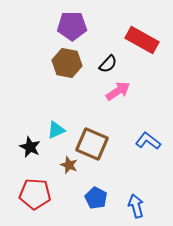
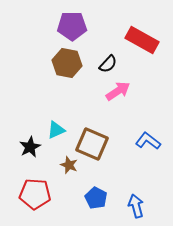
black star: rotated 20 degrees clockwise
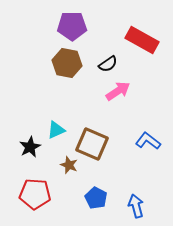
black semicircle: rotated 12 degrees clockwise
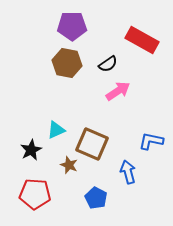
blue L-shape: moved 3 px right; rotated 25 degrees counterclockwise
black star: moved 1 px right, 3 px down
blue arrow: moved 8 px left, 34 px up
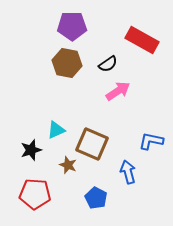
black star: rotated 10 degrees clockwise
brown star: moved 1 px left
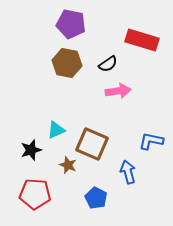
purple pentagon: moved 1 px left, 2 px up; rotated 12 degrees clockwise
red rectangle: rotated 12 degrees counterclockwise
pink arrow: rotated 25 degrees clockwise
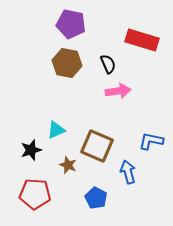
black semicircle: rotated 78 degrees counterclockwise
brown square: moved 5 px right, 2 px down
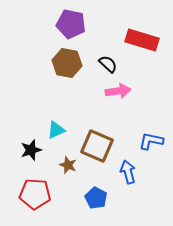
black semicircle: rotated 24 degrees counterclockwise
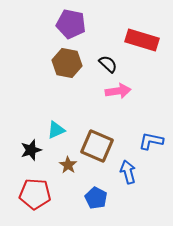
brown star: rotated 12 degrees clockwise
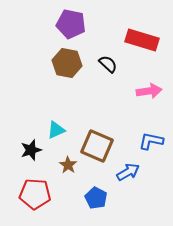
pink arrow: moved 31 px right
blue arrow: rotated 75 degrees clockwise
